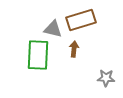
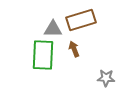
gray triangle: rotated 12 degrees counterclockwise
brown arrow: rotated 28 degrees counterclockwise
green rectangle: moved 5 px right
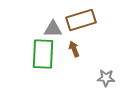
green rectangle: moved 1 px up
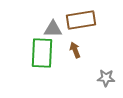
brown rectangle: rotated 8 degrees clockwise
brown arrow: moved 1 px right, 1 px down
green rectangle: moved 1 px left, 1 px up
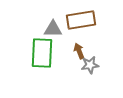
brown arrow: moved 4 px right, 1 px down
gray star: moved 16 px left, 13 px up; rotated 12 degrees counterclockwise
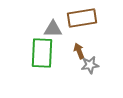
brown rectangle: moved 1 px right, 2 px up
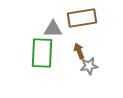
gray star: moved 1 px left, 1 px down
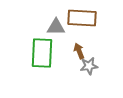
brown rectangle: rotated 12 degrees clockwise
gray triangle: moved 3 px right, 2 px up
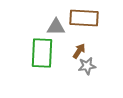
brown rectangle: moved 2 px right
brown arrow: rotated 56 degrees clockwise
gray star: moved 2 px left
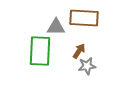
green rectangle: moved 2 px left, 2 px up
